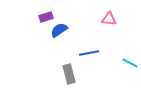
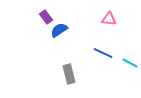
purple rectangle: rotated 72 degrees clockwise
blue line: moved 14 px right; rotated 36 degrees clockwise
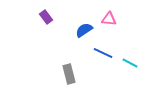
blue semicircle: moved 25 px right
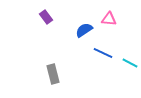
gray rectangle: moved 16 px left
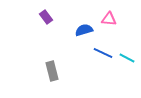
blue semicircle: rotated 18 degrees clockwise
cyan line: moved 3 px left, 5 px up
gray rectangle: moved 1 px left, 3 px up
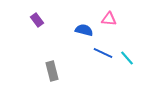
purple rectangle: moved 9 px left, 3 px down
blue semicircle: rotated 30 degrees clockwise
cyan line: rotated 21 degrees clockwise
